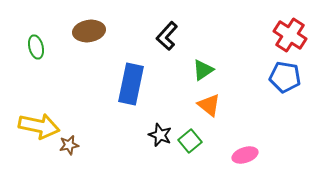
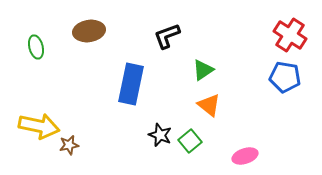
black L-shape: rotated 28 degrees clockwise
pink ellipse: moved 1 px down
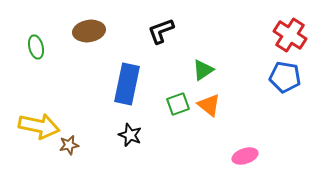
black L-shape: moved 6 px left, 5 px up
blue rectangle: moved 4 px left
black star: moved 30 px left
green square: moved 12 px left, 37 px up; rotated 20 degrees clockwise
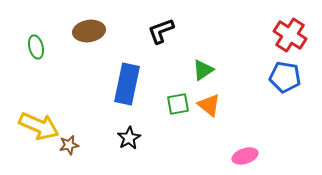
green square: rotated 10 degrees clockwise
yellow arrow: rotated 12 degrees clockwise
black star: moved 1 px left, 3 px down; rotated 20 degrees clockwise
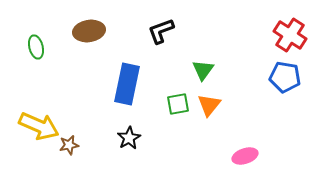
green triangle: rotated 20 degrees counterclockwise
orange triangle: rotated 30 degrees clockwise
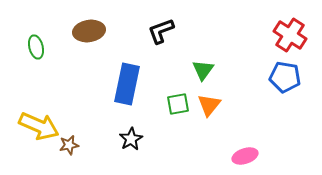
black star: moved 2 px right, 1 px down
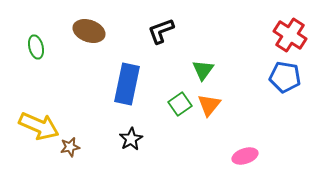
brown ellipse: rotated 28 degrees clockwise
green square: moved 2 px right; rotated 25 degrees counterclockwise
brown star: moved 1 px right, 2 px down
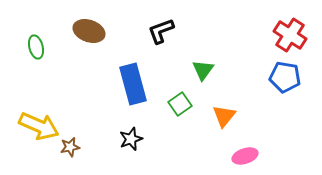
blue rectangle: moved 6 px right; rotated 27 degrees counterclockwise
orange triangle: moved 15 px right, 11 px down
black star: rotated 10 degrees clockwise
